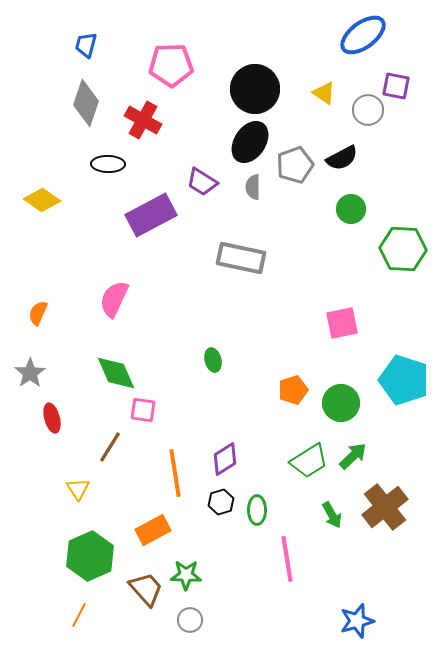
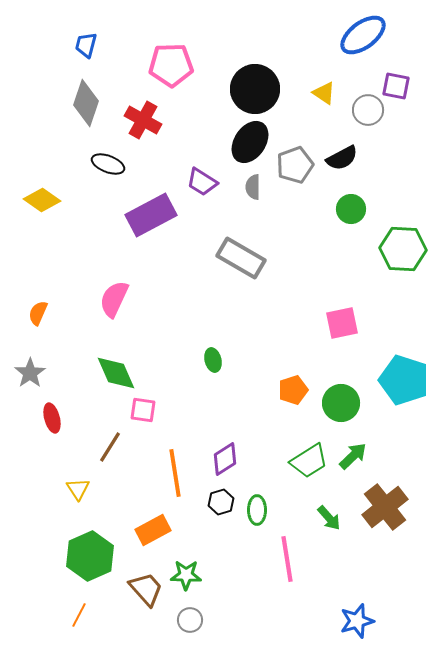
black ellipse at (108, 164): rotated 20 degrees clockwise
gray rectangle at (241, 258): rotated 18 degrees clockwise
green arrow at (332, 515): moved 3 px left, 3 px down; rotated 12 degrees counterclockwise
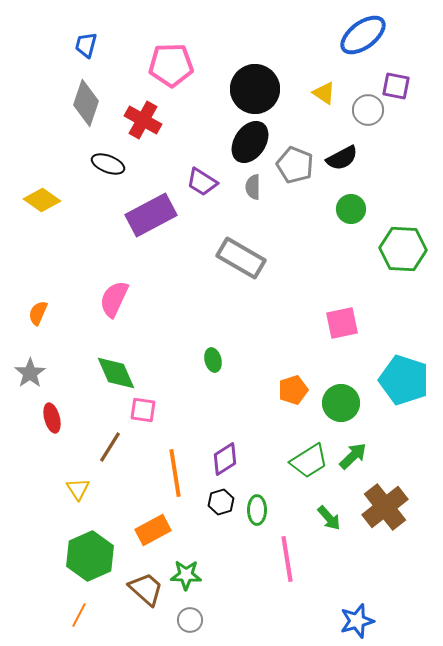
gray pentagon at (295, 165): rotated 30 degrees counterclockwise
brown trapezoid at (146, 589): rotated 6 degrees counterclockwise
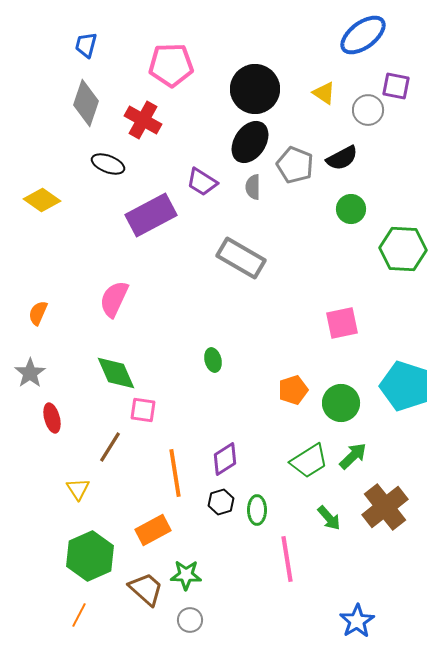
cyan pentagon at (404, 380): moved 1 px right, 6 px down
blue star at (357, 621): rotated 16 degrees counterclockwise
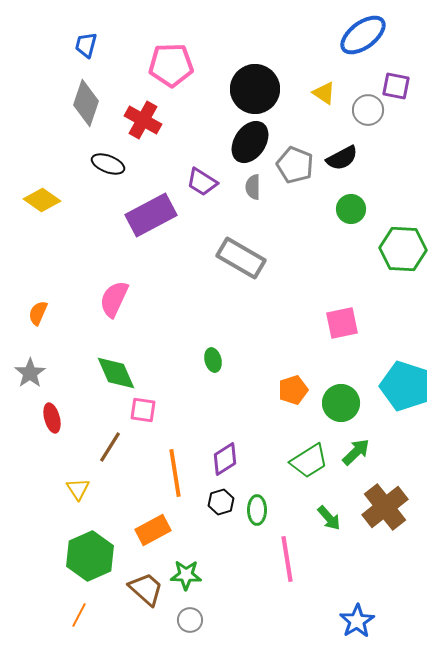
green arrow at (353, 456): moved 3 px right, 4 px up
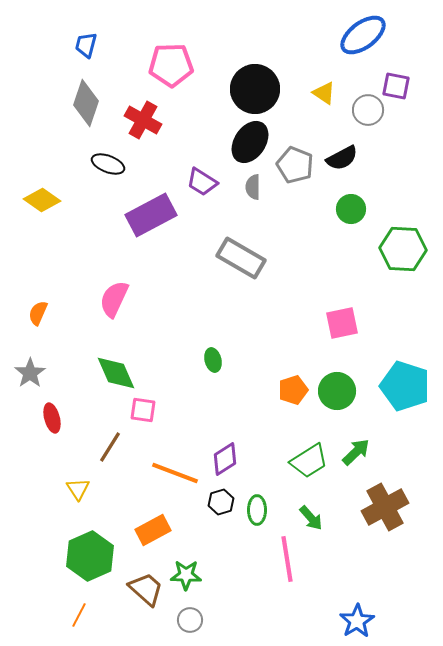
green circle at (341, 403): moved 4 px left, 12 px up
orange line at (175, 473): rotated 60 degrees counterclockwise
brown cross at (385, 507): rotated 9 degrees clockwise
green arrow at (329, 518): moved 18 px left
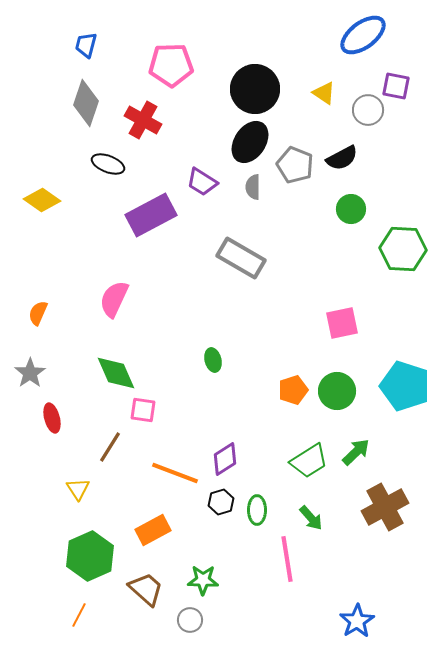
green star at (186, 575): moved 17 px right, 5 px down
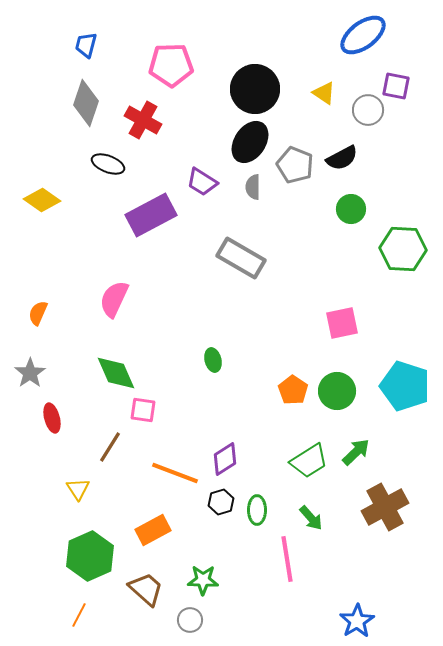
orange pentagon at (293, 390): rotated 20 degrees counterclockwise
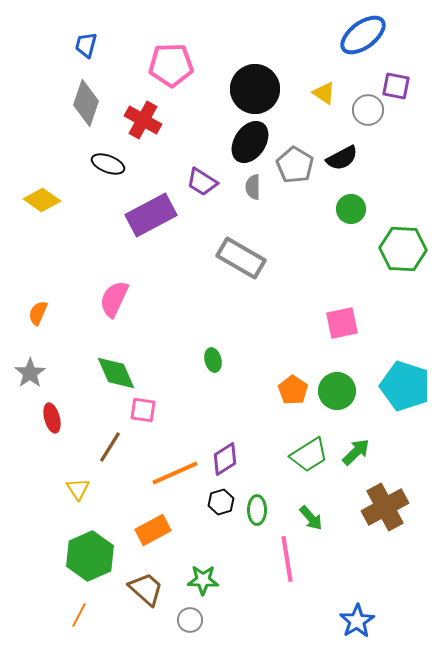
gray pentagon at (295, 165): rotated 9 degrees clockwise
green trapezoid at (309, 461): moved 6 px up
orange line at (175, 473): rotated 45 degrees counterclockwise
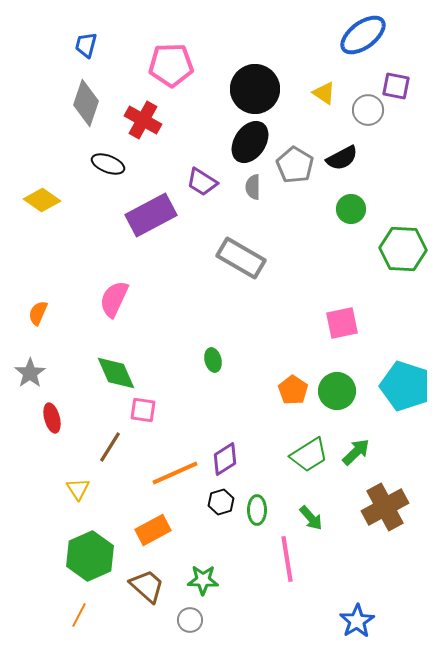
brown trapezoid at (146, 589): moved 1 px right, 3 px up
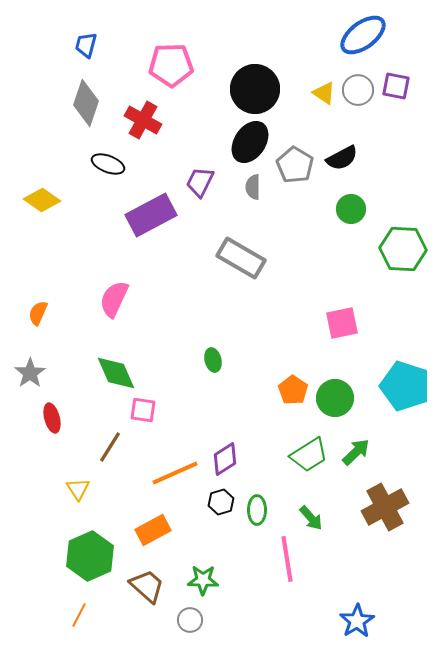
gray circle at (368, 110): moved 10 px left, 20 px up
purple trapezoid at (202, 182): moved 2 px left; rotated 84 degrees clockwise
green circle at (337, 391): moved 2 px left, 7 px down
